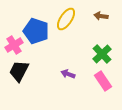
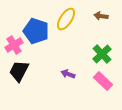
pink rectangle: rotated 12 degrees counterclockwise
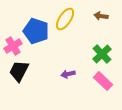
yellow ellipse: moved 1 px left
pink cross: moved 1 px left, 1 px down
purple arrow: rotated 32 degrees counterclockwise
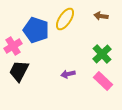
blue pentagon: moved 1 px up
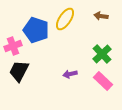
pink cross: rotated 12 degrees clockwise
purple arrow: moved 2 px right
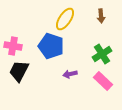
brown arrow: rotated 104 degrees counterclockwise
blue pentagon: moved 15 px right, 16 px down
pink cross: rotated 30 degrees clockwise
green cross: rotated 12 degrees clockwise
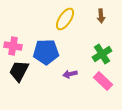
blue pentagon: moved 5 px left, 6 px down; rotated 20 degrees counterclockwise
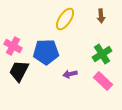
pink cross: rotated 18 degrees clockwise
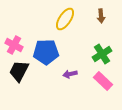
pink cross: moved 1 px right, 1 px up
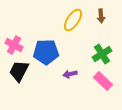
yellow ellipse: moved 8 px right, 1 px down
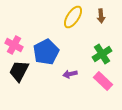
yellow ellipse: moved 3 px up
blue pentagon: rotated 25 degrees counterclockwise
